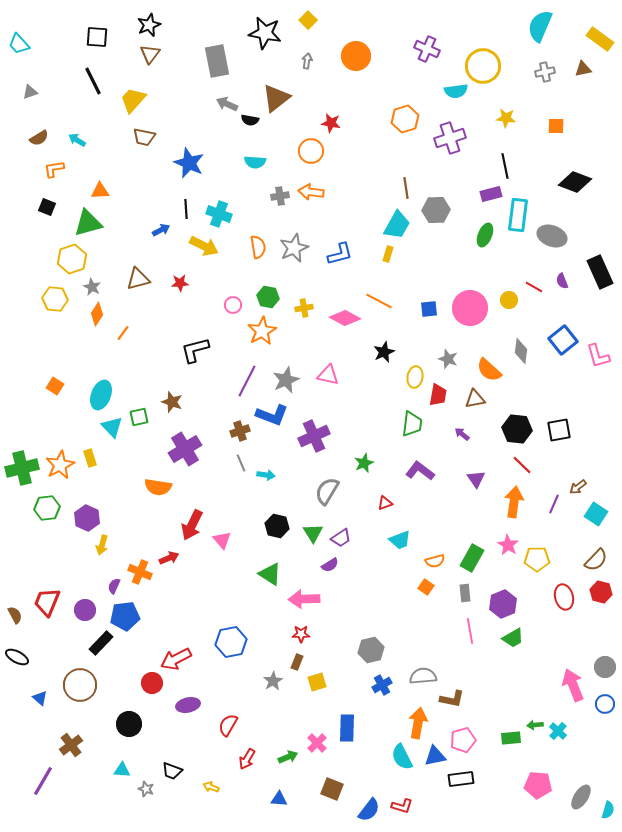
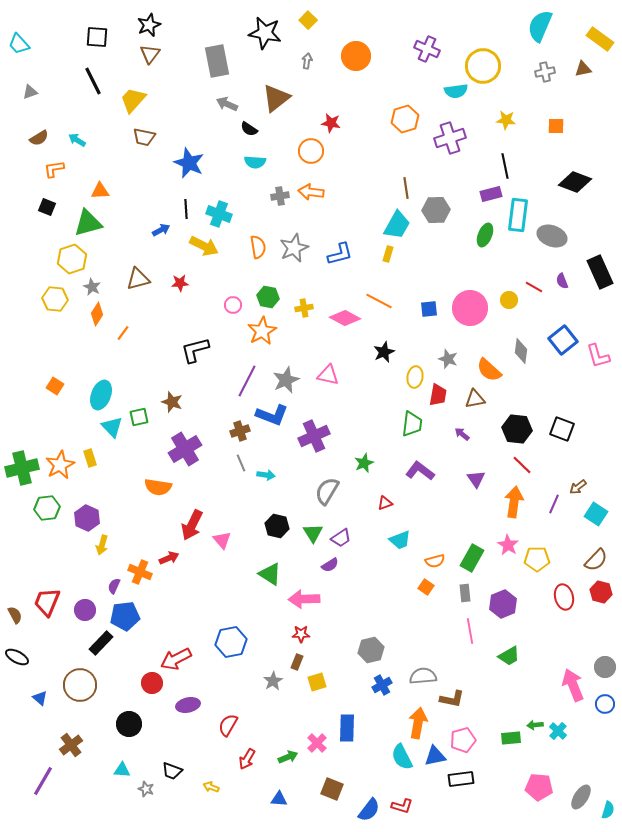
yellow star at (506, 118): moved 2 px down
black semicircle at (250, 120): moved 1 px left, 9 px down; rotated 24 degrees clockwise
black square at (559, 430): moved 3 px right, 1 px up; rotated 30 degrees clockwise
green trapezoid at (513, 638): moved 4 px left, 18 px down
pink pentagon at (538, 785): moved 1 px right, 2 px down
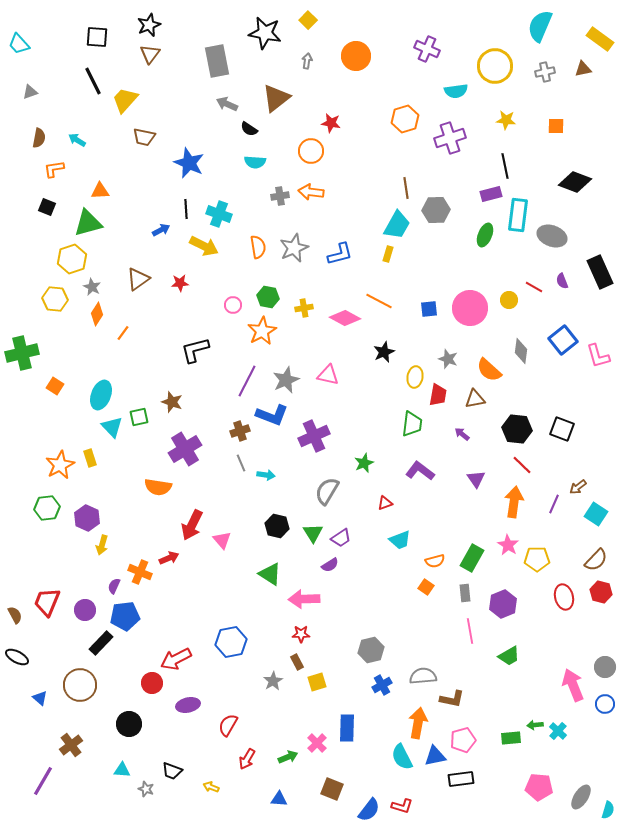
yellow circle at (483, 66): moved 12 px right
yellow trapezoid at (133, 100): moved 8 px left
brown semicircle at (39, 138): rotated 48 degrees counterclockwise
brown triangle at (138, 279): rotated 20 degrees counterclockwise
green cross at (22, 468): moved 115 px up
brown rectangle at (297, 662): rotated 49 degrees counterclockwise
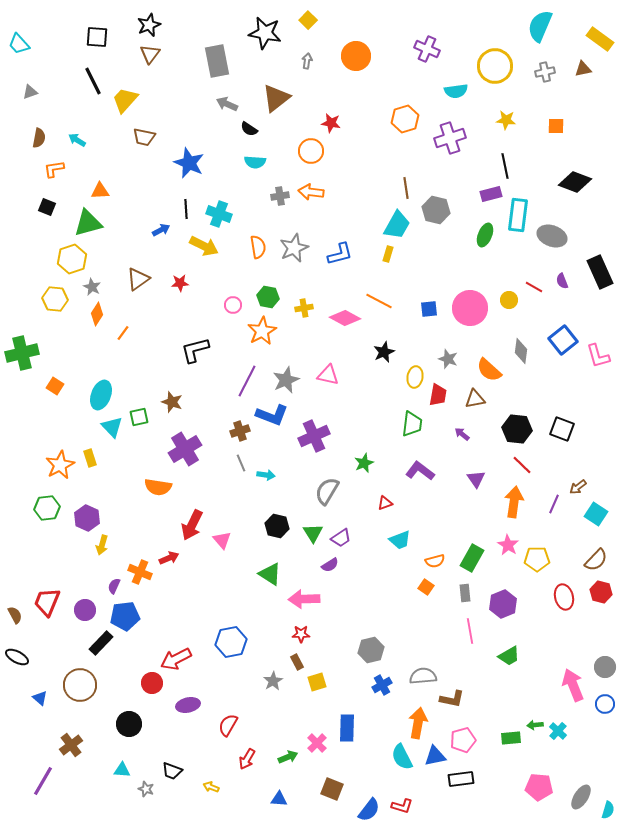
gray hexagon at (436, 210): rotated 16 degrees clockwise
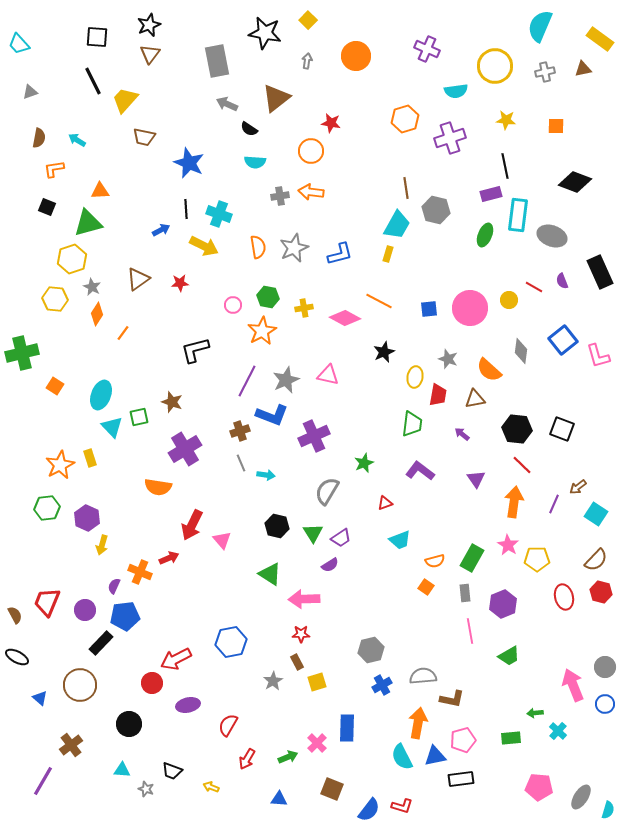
green arrow at (535, 725): moved 12 px up
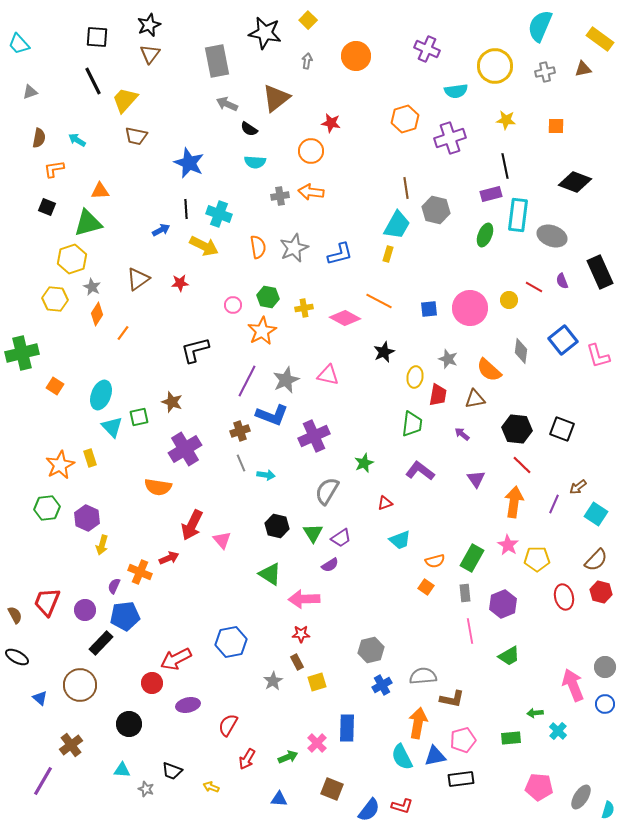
brown trapezoid at (144, 137): moved 8 px left, 1 px up
